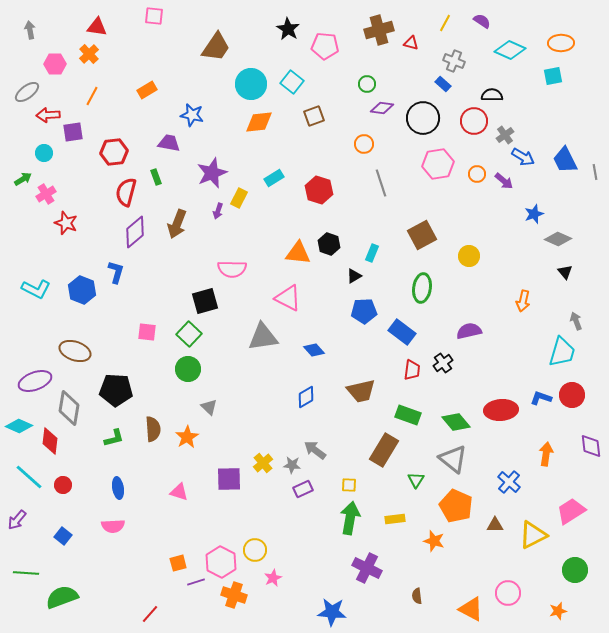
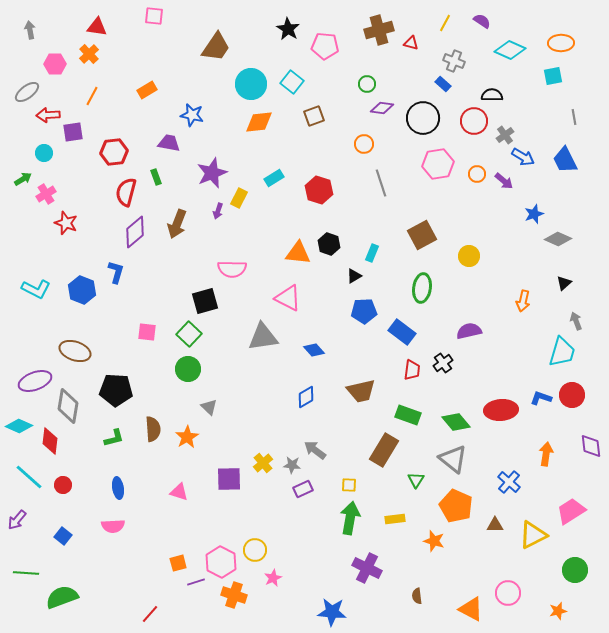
gray line at (595, 172): moved 21 px left, 55 px up
black triangle at (565, 272): moved 1 px left, 11 px down; rotated 28 degrees clockwise
gray diamond at (69, 408): moved 1 px left, 2 px up
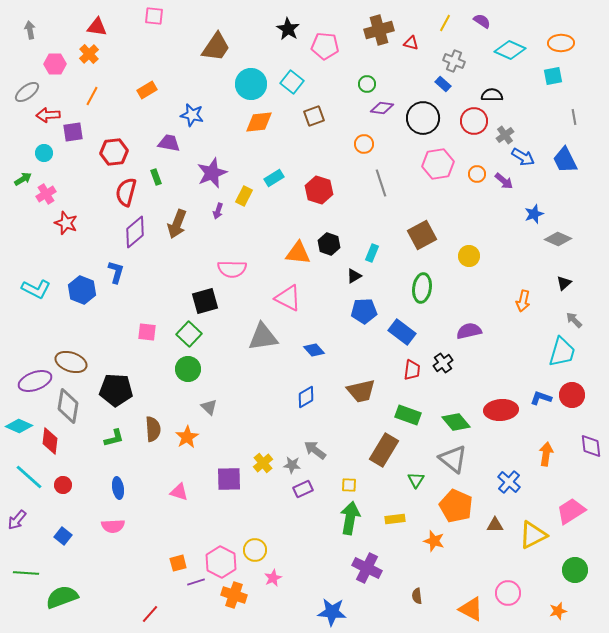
yellow rectangle at (239, 198): moved 5 px right, 2 px up
gray arrow at (576, 321): moved 2 px left, 1 px up; rotated 24 degrees counterclockwise
brown ellipse at (75, 351): moved 4 px left, 11 px down
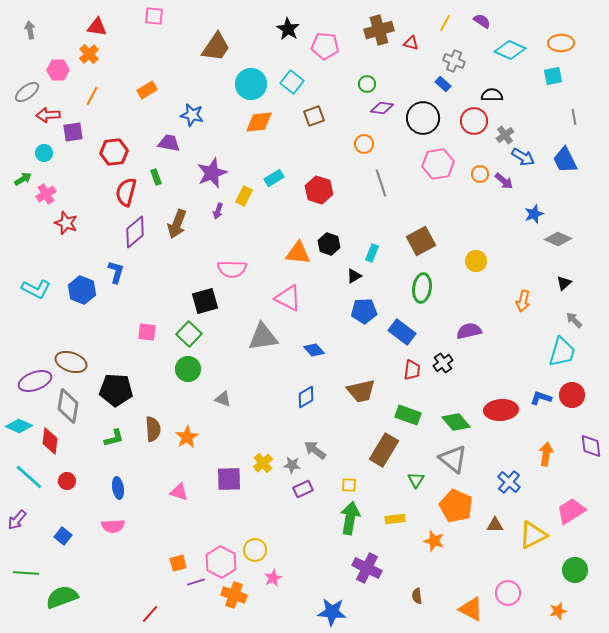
pink hexagon at (55, 64): moved 3 px right, 6 px down
orange circle at (477, 174): moved 3 px right
brown square at (422, 235): moved 1 px left, 6 px down
yellow circle at (469, 256): moved 7 px right, 5 px down
gray triangle at (209, 407): moved 14 px right, 8 px up; rotated 24 degrees counterclockwise
red circle at (63, 485): moved 4 px right, 4 px up
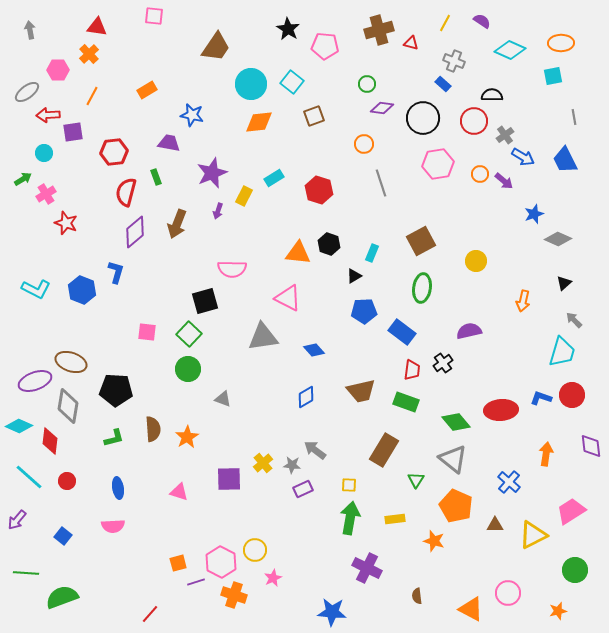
green rectangle at (408, 415): moved 2 px left, 13 px up
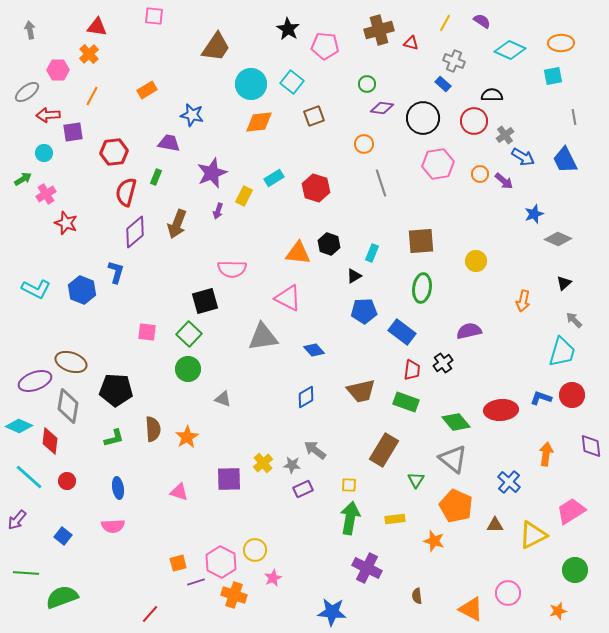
green rectangle at (156, 177): rotated 42 degrees clockwise
red hexagon at (319, 190): moved 3 px left, 2 px up
brown square at (421, 241): rotated 24 degrees clockwise
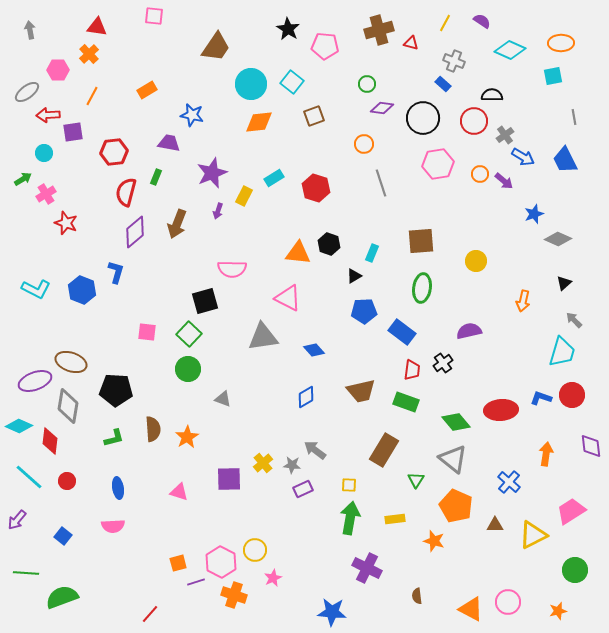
pink circle at (508, 593): moved 9 px down
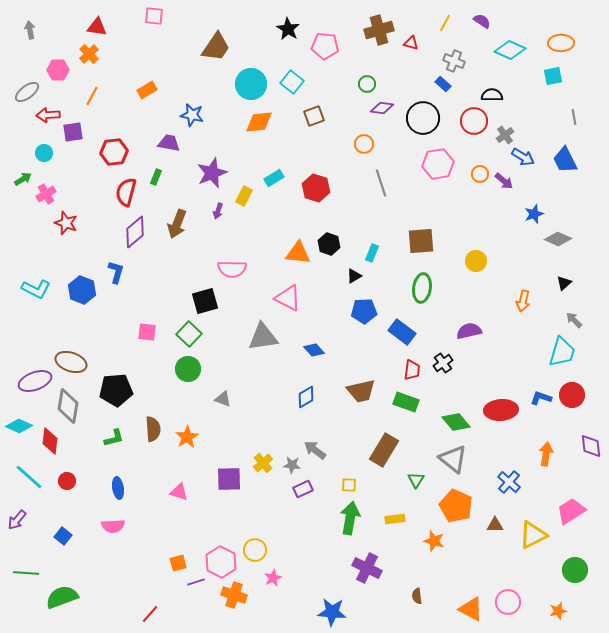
black pentagon at (116, 390): rotated 8 degrees counterclockwise
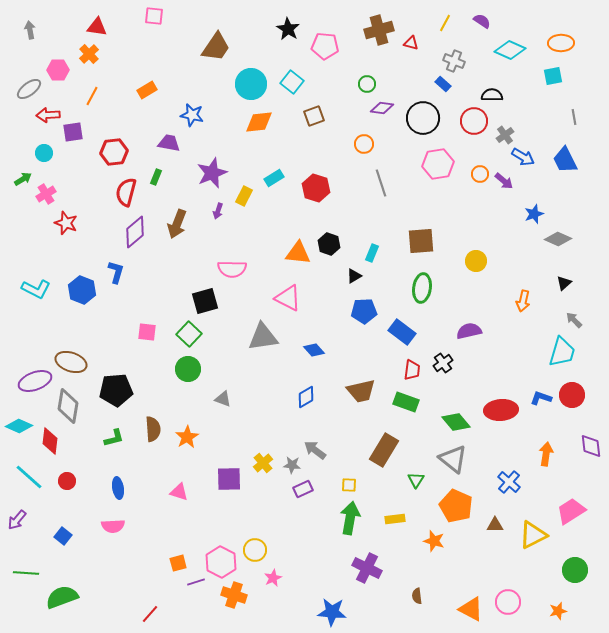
gray ellipse at (27, 92): moved 2 px right, 3 px up
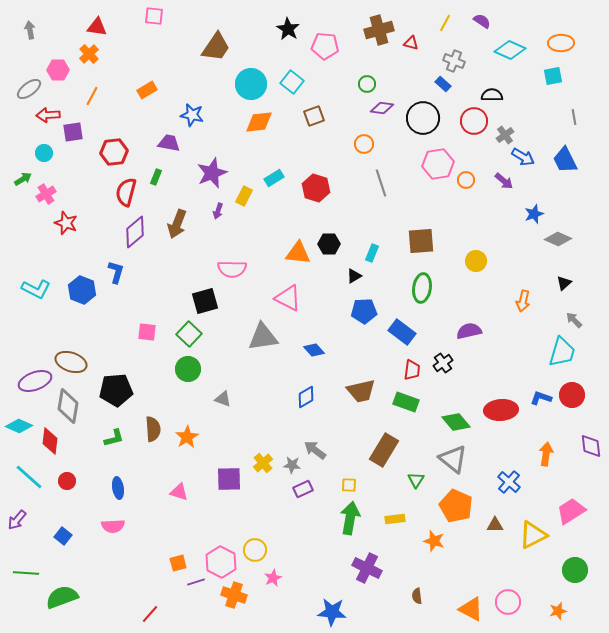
orange circle at (480, 174): moved 14 px left, 6 px down
black hexagon at (329, 244): rotated 20 degrees counterclockwise
